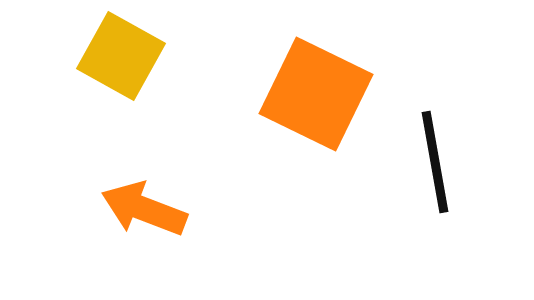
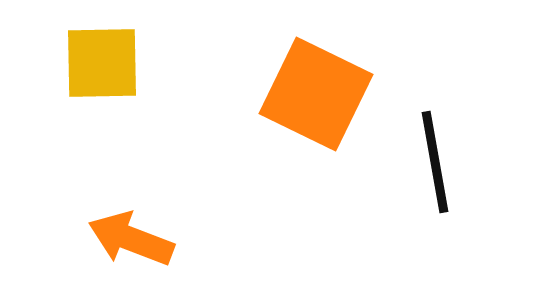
yellow square: moved 19 px left, 7 px down; rotated 30 degrees counterclockwise
orange arrow: moved 13 px left, 30 px down
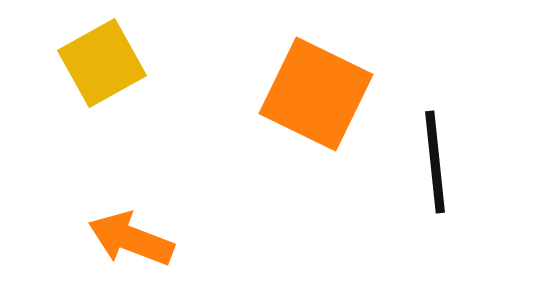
yellow square: rotated 28 degrees counterclockwise
black line: rotated 4 degrees clockwise
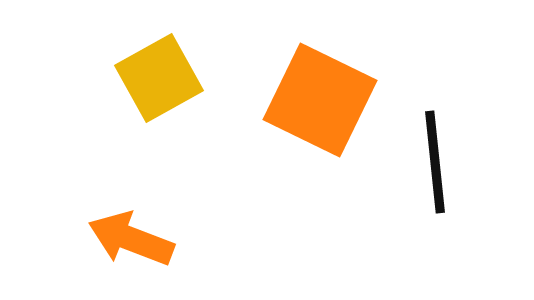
yellow square: moved 57 px right, 15 px down
orange square: moved 4 px right, 6 px down
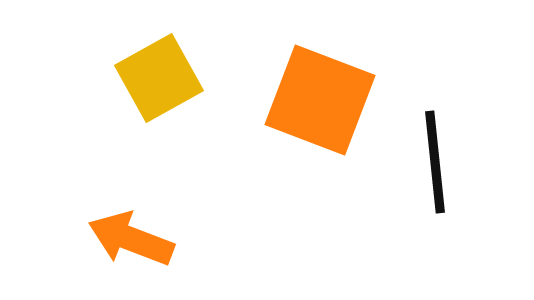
orange square: rotated 5 degrees counterclockwise
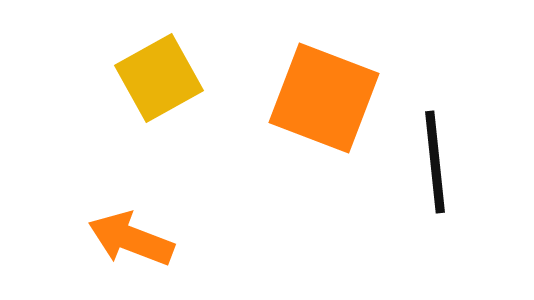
orange square: moved 4 px right, 2 px up
